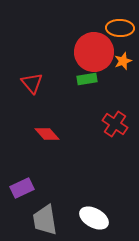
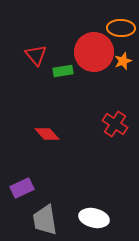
orange ellipse: moved 1 px right
green rectangle: moved 24 px left, 8 px up
red triangle: moved 4 px right, 28 px up
white ellipse: rotated 16 degrees counterclockwise
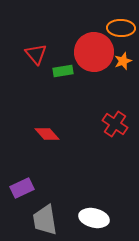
red triangle: moved 1 px up
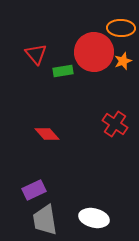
purple rectangle: moved 12 px right, 2 px down
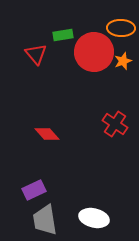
green rectangle: moved 36 px up
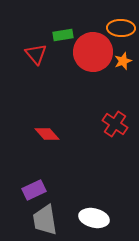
red circle: moved 1 px left
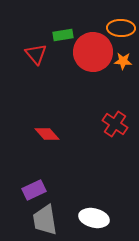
orange star: rotated 24 degrees clockwise
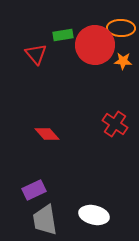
red circle: moved 2 px right, 7 px up
white ellipse: moved 3 px up
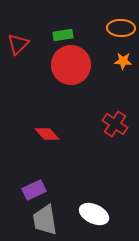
red circle: moved 24 px left, 20 px down
red triangle: moved 18 px left, 10 px up; rotated 25 degrees clockwise
white ellipse: moved 1 px up; rotated 12 degrees clockwise
